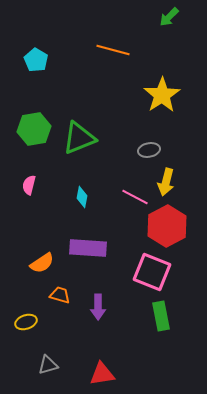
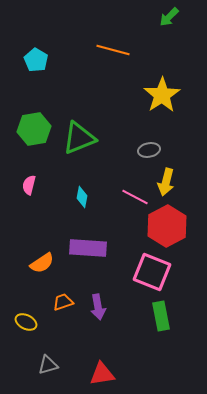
orange trapezoid: moved 3 px right, 7 px down; rotated 35 degrees counterclockwise
purple arrow: rotated 10 degrees counterclockwise
yellow ellipse: rotated 45 degrees clockwise
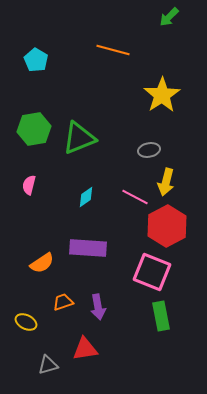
cyan diamond: moved 4 px right; rotated 45 degrees clockwise
red triangle: moved 17 px left, 25 px up
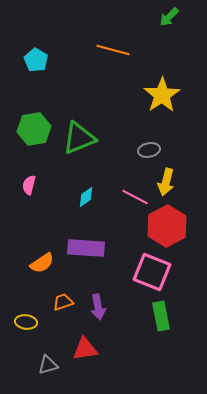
purple rectangle: moved 2 px left
yellow ellipse: rotated 20 degrees counterclockwise
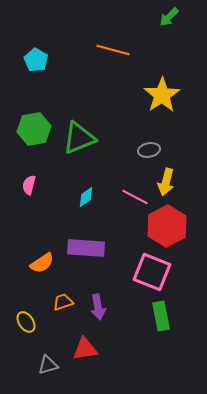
yellow ellipse: rotated 50 degrees clockwise
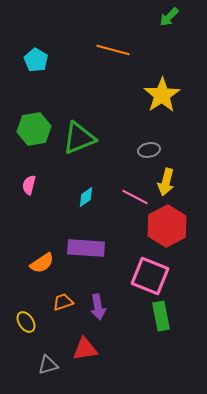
pink square: moved 2 px left, 4 px down
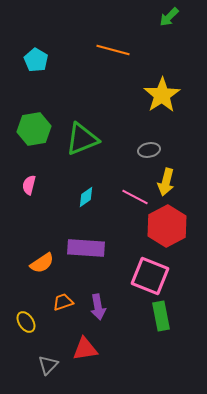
green triangle: moved 3 px right, 1 px down
gray triangle: rotated 30 degrees counterclockwise
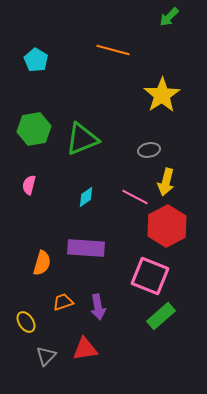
orange semicircle: rotated 40 degrees counterclockwise
green rectangle: rotated 60 degrees clockwise
gray triangle: moved 2 px left, 9 px up
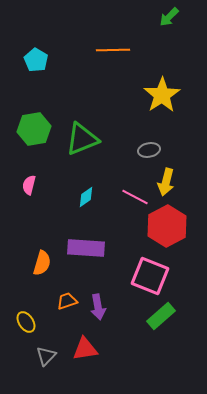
orange line: rotated 16 degrees counterclockwise
orange trapezoid: moved 4 px right, 1 px up
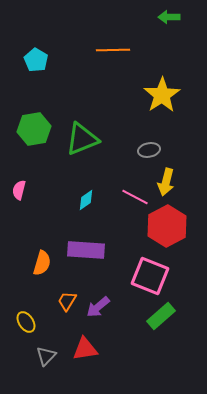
green arrow: rotated 45 degrees clockwise
pink semicircle: moved 10 px left, 5 px down
cyan diamond: moved 3 px down
purple rectangle: moved 2 px down
orange trapezoid: rotated 40 degrees counterclockwise
purple arrow: rotated 60 degrees clockwise
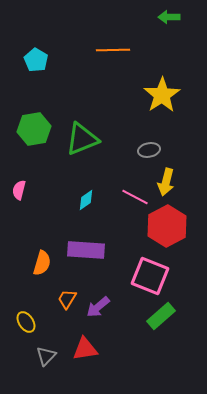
orange trapezoid: moved 2 px up
